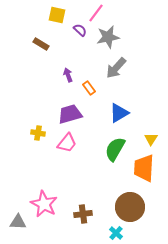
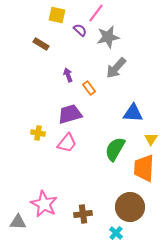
blue triangle: moved 14 px right; rotated 35 degrees clockwise
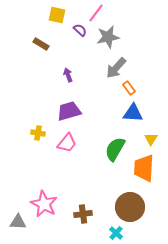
orange rectangle: moved 40 px right
purple trapezoid: moved 1 px left, 3 px up
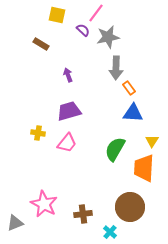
purple semicircle: moved 3 px right
gray arrow: rotated 40 degrees counterclockwise
yellow triangle: moved 1 px right, 2 px down
gray triangle: moved 3 px left, 1 px down; rotated 24 degrees counterclockwise
cyan cross: moved 6 px left, 1 px up
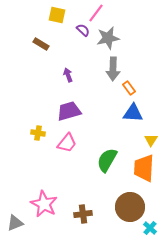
gray star: moved 1 px down
gray arrow: moved 3 px left, 1 px down
yellow triangle: moved 1 px left, 1 px up
green semicircle: moved 8 px left, 11 px down
cyan cross: moved 40 px right, 4 px up
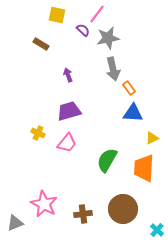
pink line: moved 1 px right, 1 px down
gray arrow: rotated 15 degrees counterclockwise
yellow cross: rotated 16 degrees clockwise
yellow triangle: moved 1 px right, 2 px up; rotated 32 degrees clockwise
brown circle: moved 7 px left, 2 px down
cyan cross: moved 7 px right, 2 px down
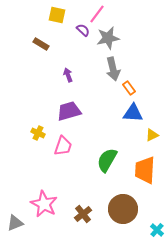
yellow triangle: moved 3 px up
pink trapezoid: moved 4 px left, 3 px down; rotated 20 degrees counterclockwise
orange trapezoid: moved 1 px right, 2 px down
brown cross: rotated 30 degrees counterclockwise
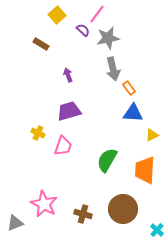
yellow square: rotated 36 degrees clockwise
brown cross: rotated 36 degrees counterclockwise
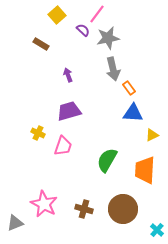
brown cross: moved 1 px right, 5 px up
